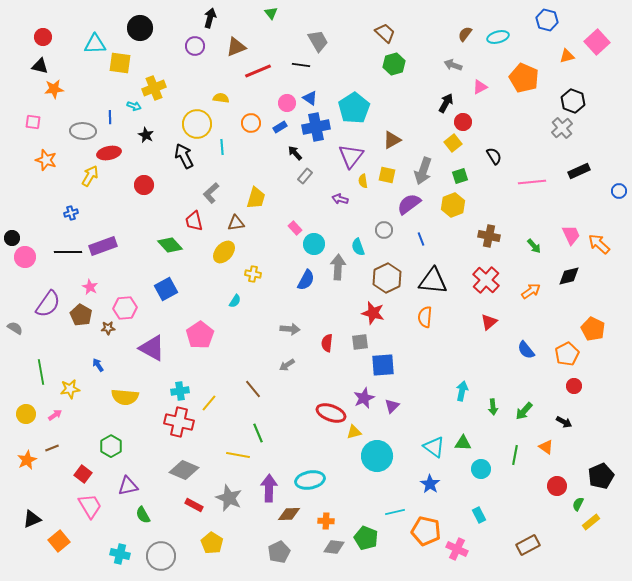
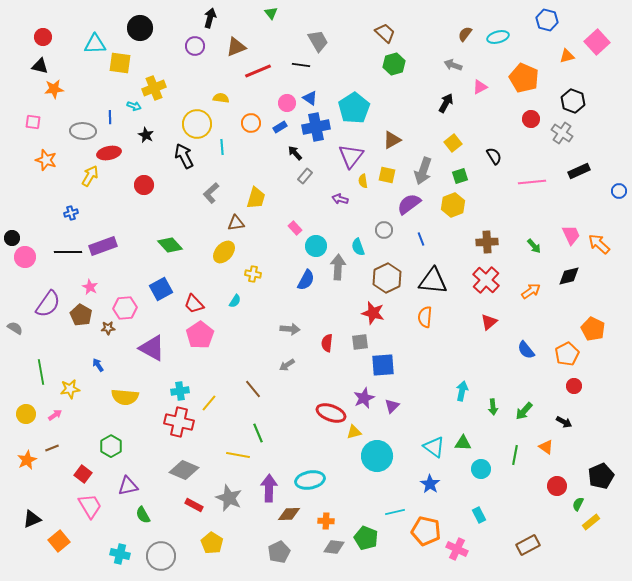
red circle at (463, 122): moved 68 px right, 3 px up
gray cross at (562, 128): moved 5 px down; rotated 15 degrees counterclockwise
red trapezoid at (194, 221): moved 83 px down; rotated 30 degrees counterclockwise
brown cross at (489, 236): moved 2 px left, 6 px down; rotated 15 degrees counterclockwise
cyan circle at (314, 244): moved 2 px right, 2 px down
blue square at (166, 289): moved 5 px left
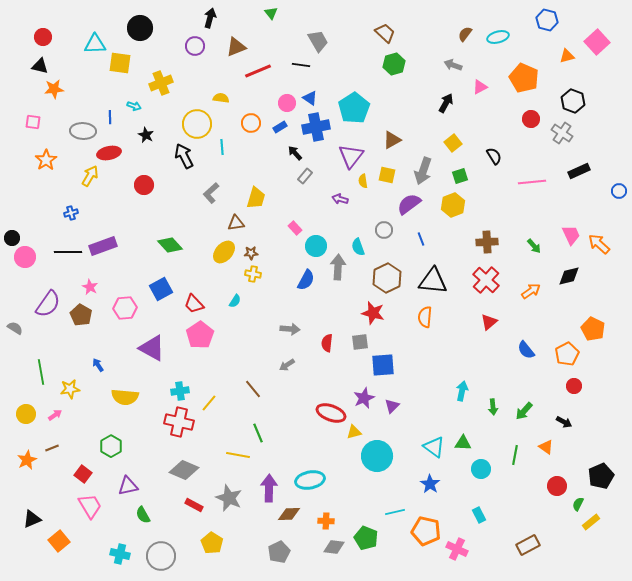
yellow cross at (154, 88): moved 7 px right, 5 px up
orange star at (46, 160): rotated 20 degrees clockwise
brown star at (108, 328): moved 143 px right, 75 px up
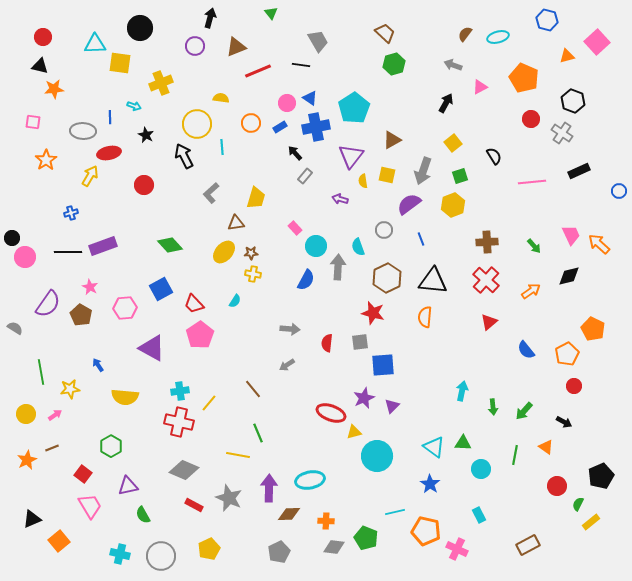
yellow pentagon at (212, 543): moved 3 px left, 6 px down; rotated 15 degrees clockwise
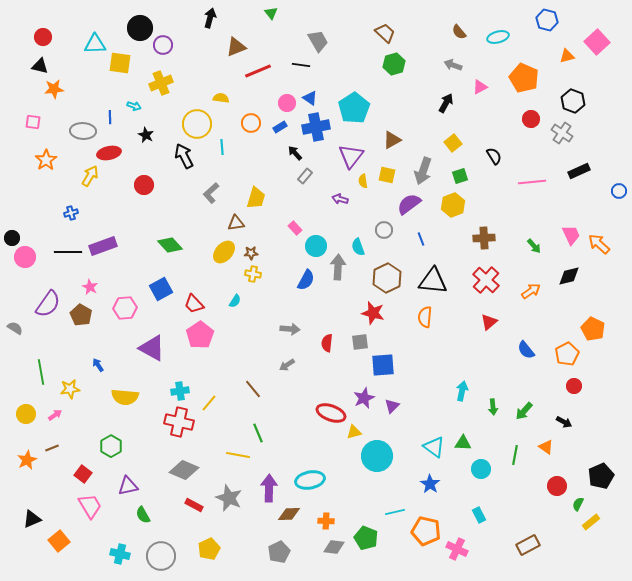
brown semicircle at (465, 34): moved 6 px left, 2 px up; rotated 77 degrees counterclockwise
purple circle at (195, 46): moved 32 px left, 1 px up
brown cross at (487, 242): moved 3 px left, 4 px up
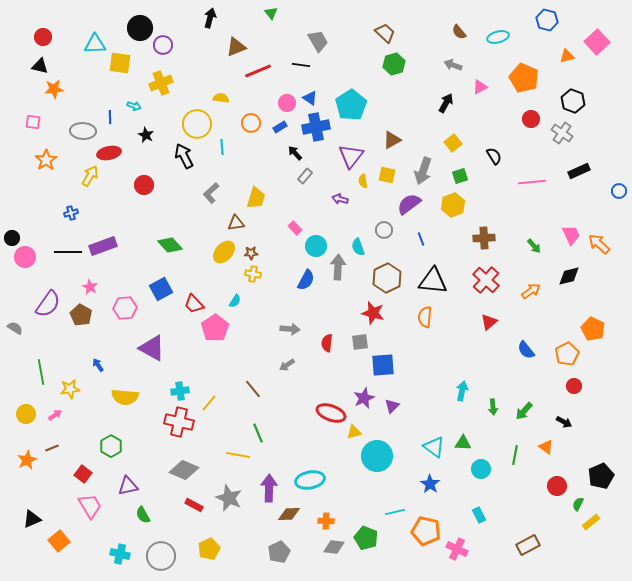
cyan pentagon at (354, 108): moved 3 px left, 3 px up
pink pentagon at (200, 335): moved 15 px right, 7 px up
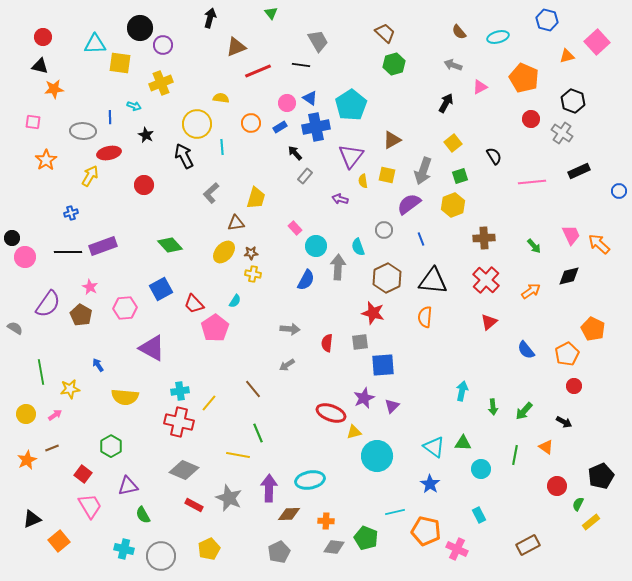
cyan cross at (120, 554): moved 4 px right, 5 px up
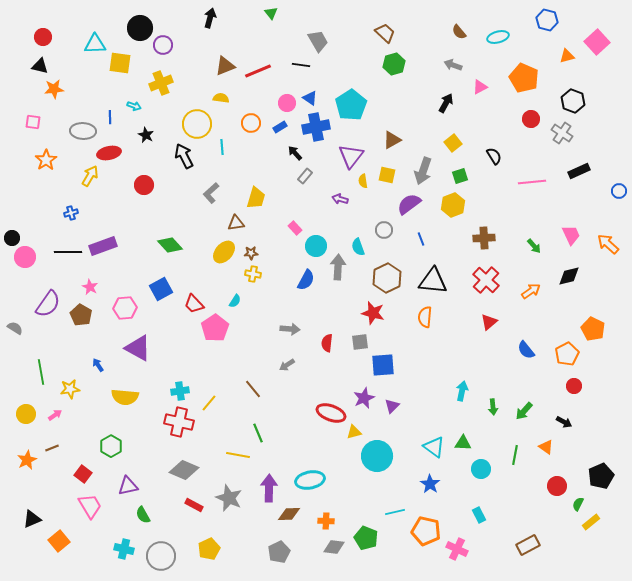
brown triangle at (236, 47): moved 11 px left, 19 px down
orange arrow at (599, 244): moved 9 px right
purple triangle at (152, 348): moved 14 px left
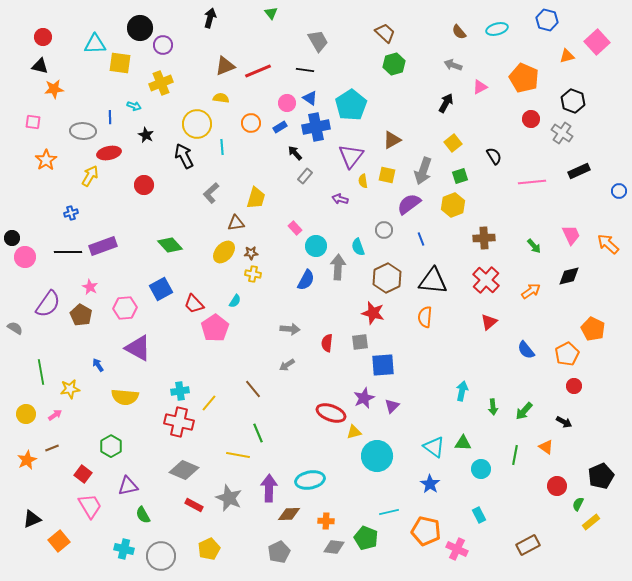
cyan ellipse at (498, 37): moved 1 px left, 8 px up
black line at (301, 65): moved 4 px right, 5 px down
cyan line at (395, 512): moved 6 px left
